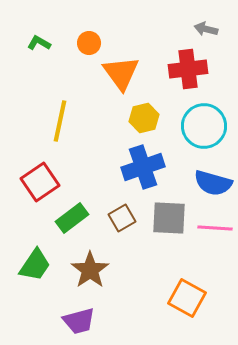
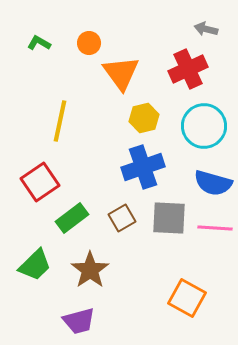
red cross: rotated 18 degrees counterclockwise
green trapezoid: rotated 12 degrees clockwise
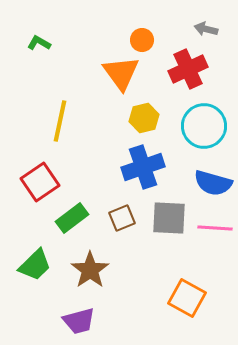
orange circle: moved 53 px right, 3 px up
brown square: rotated 8 degrees clockwise
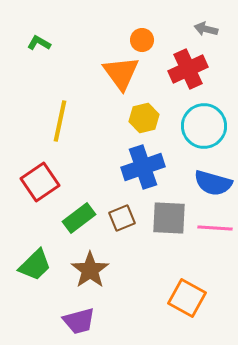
green rectangle: moved 7 px right
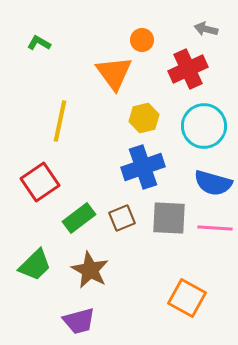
orange triangle: moved 7 px left
brown star: rotated 9 degrees counterclockwise
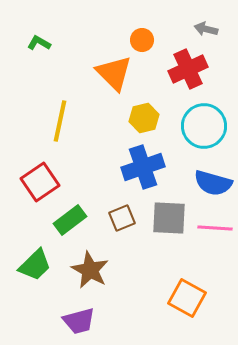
orange triangle: rotated 9 degrees counterclockwise
green rectangle: moved 9 px left, 2 px down
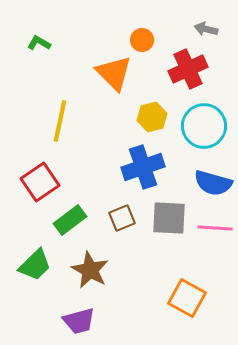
yellow hexagon: moved 8 px right, 1 px up
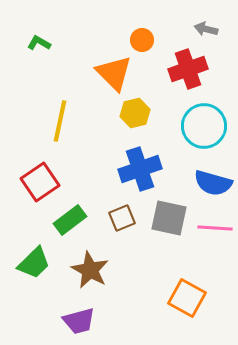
red cross: rotated 6 degrees clockwise
yellow hexagon: moved 17 px left, 4 px up
blue cross: moved 3 px left, 2 px down
gray square: rotated 9 degrees clockwise
green trapezoid: moved 1 px left, 2 px up
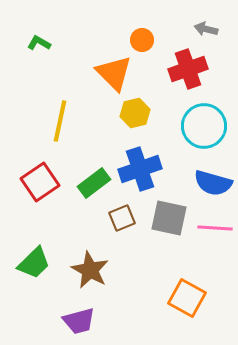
green rectangle: moved 24 px right, 37 px up
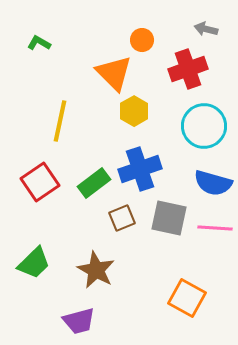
yellow hexagon: moved 1 px left, 2 px up; rotated 16 degrees counterclockwise
brown star: moved 6 px right
